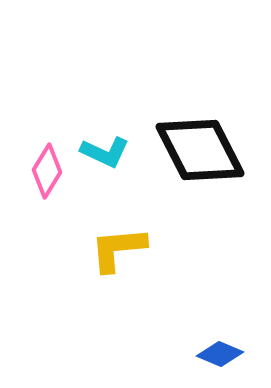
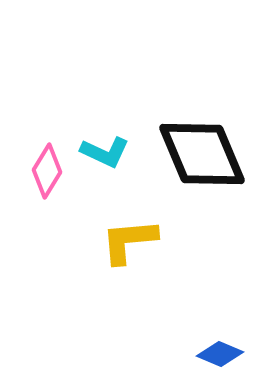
black diamond: moved 2 px right, 4 px down; rotated 4 degrees clockwise
yellow L-shape: moved 11 px right, 8 px up
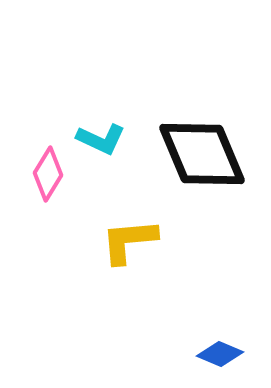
cyan L-shape: moved 4 px left, 13 px up
pink diamond: moved 1 px right, 3 px down
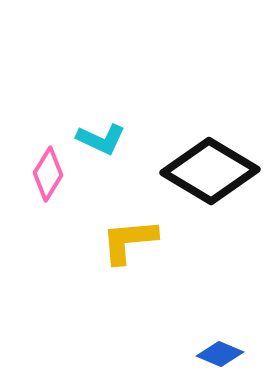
black diamond: moved 8 px right, 17 px down; rotated 36 degrees counterclockwise
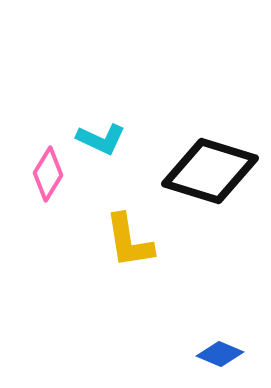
black diamond: rotated 14 degrees counterclockwise
yellow L-shape: rotated 94 degrees counterclockwise
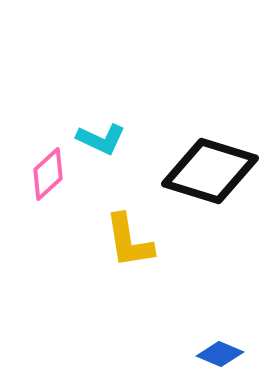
pink diamond: rotated 16 degrees clockwise
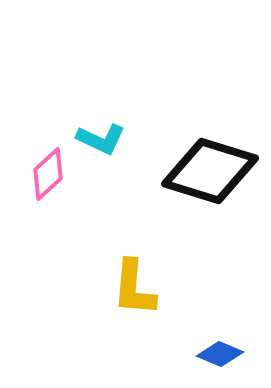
yellow L-shape: moved 5 px right, 47 px down; rotated 14 degrees clockwise
